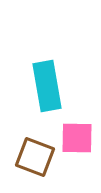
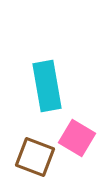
pink square: rotated 30 degrees clockwise
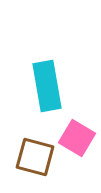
brown square: rotated 6 degrees counterclockwise
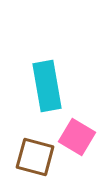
pink square: moved 1 px up
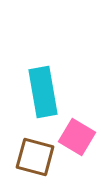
cyan rectangle: moved 4 px left, 6 px down
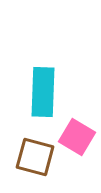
cyan rectangle: rotated 12 degrees clockwise
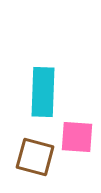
pink square: rotated 27 degrees counterclockwise
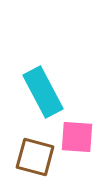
cyan rectangle: rotated 30 degrees counterclockwise
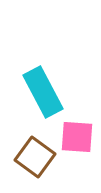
brown square: rotated 21 degrees clockwise
